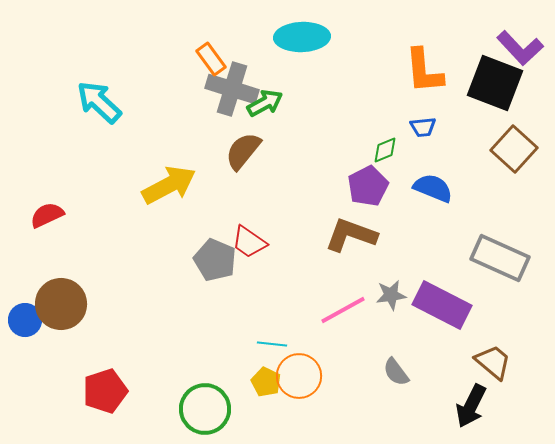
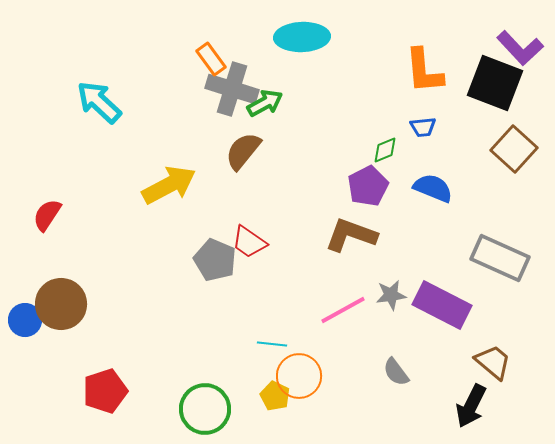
red semicircle: rotated 32 degrees counterclockwise
yellow pentagon: moved 9 px right, 14 px down
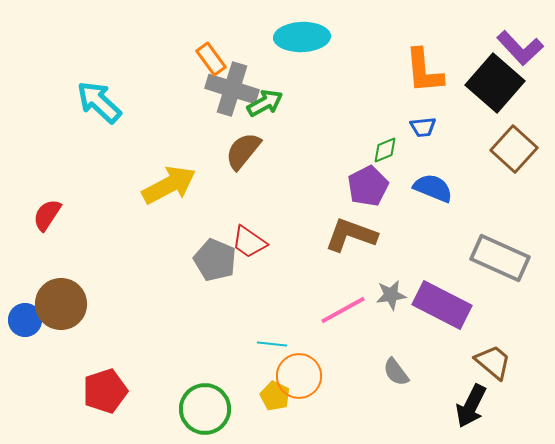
black square: rotated 20 degrees clockwise
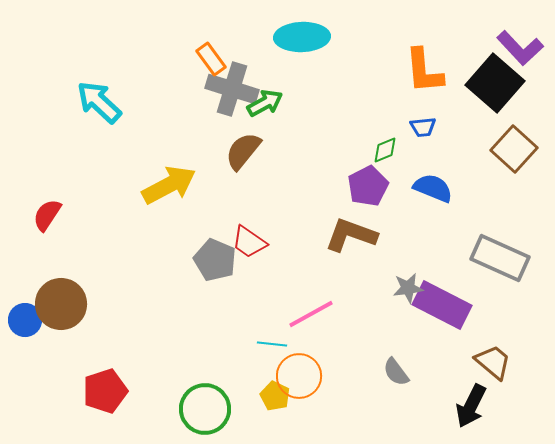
gray star: moved 17 px right, 7 px up
pink line: moved 32 px left, 4 px down
